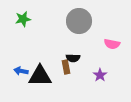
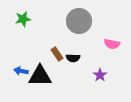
brown rectangle: moved 9 px left, 13 px up; rotated 24 degrees counterclockwise
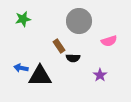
pink semicircle: moved 3 px left, 3 px up; rotated 28 degrees counterclockwise
brown rectangle: moved 2 px right, 8 px up
blue arrow: moved 3 px up
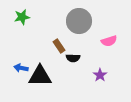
green star: moved 1 px left, 2 px up
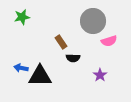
gray circle: moved 14 px right
brown rectangle: moved 2 px right, 4 px up
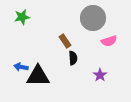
gray circle: moved 3 px up
brown rectangle: moved 4 px right, 1 px up
black semicircle: rotated 96 degrees counterclockwise
blue arrow: moved 1 px up
black triangle: moved 2 px left
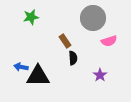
green star: moved 9 px right
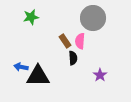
pink semicircle: moved 29 px left; rotated 112 degrees clockwise
